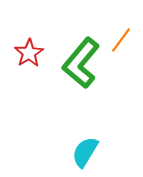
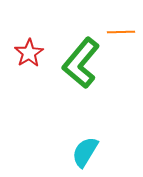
orange line: moved 8 px up; rotated 52 degrees clockwise
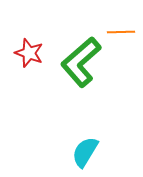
red star: rotated 20 degrees counterclockwise
green L-shape: moved 1 px up; rotated 9 degrees clockwise
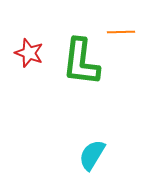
green L-shape: rotated 42 degrees counterclockwise
cyan semicircle: moved 7 px right, 3 px down
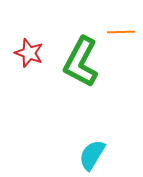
green L-shape: rotated 21 degrees clockwise
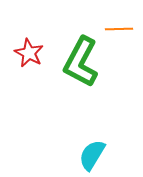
orange line: moved 2 px left, 3 px up
red star: rotated 8 degrees clockwise
